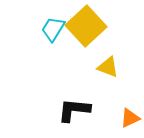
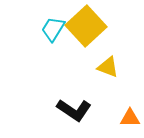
black L-shape: rotated 152 degrees counterclockwise
orange triangle: rotated 25 degrees clockwise
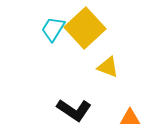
yellow square: moved 1 px left, 2 px down
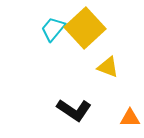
cyan trapezoid: rotated 8 degrees clockwise
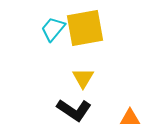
yellow square: rotated 33 degrees clockwise
yellow triangle: moved 25 px left, 11 px down; rotated 40 degrees clockwise
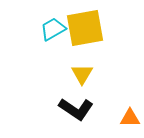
cyan trapezoid: rotated 20 degrees clockwise
yellow triangle: moved 1 px left, 4 px up
black L-shape: moved 2 px right, 1 px up
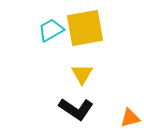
cyan trapezoid: moved 2 px left, 1 px down
orange triangle: rotated 15 degrees counterclockwise
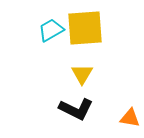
yellow square: rotated 6 degrees clockwise
black L-shape: rotated 8 degrees counterclockwise
orange triangle: rotated 25 degrees clockwise
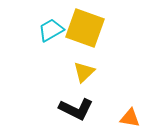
yellow square: rotated 24 degrees clockwise
yellow triangle: moved 2 px right, 2 px up; rotated 15 degrees clockwise
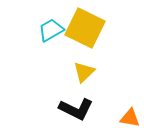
yellow square: rotated 6 degrees clockwise
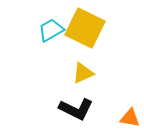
yellow triangle: moved 1 px left, 1 px down; rotated 20 degrees clockwise
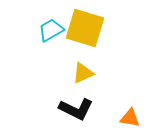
yellow square: rotated 9 degrees counterclockwise
